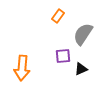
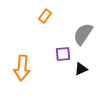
orange rectangle: moved 13 px left
purple square: moved 2 px up
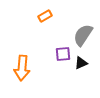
orange rectangle: rotated 24 degrees clockwise
gray semicircle: moved 1 px down
black triangle: moved 6 px up
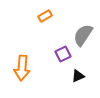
purple square: rotated 21 degrees counterclockwise
black triangle: moved 3 px left, 13 px down
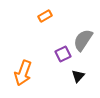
gray semicircle: moved 5 px down
orange arrow: moved 1 px right, 5 px down; rotated 15 degrees clockwise
black triangle: rotated 24 degrees counterclockwise
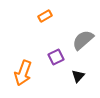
gray semicircle: rotated 15 degrees clockwise
purple square: moved 7 px left, 3 px down
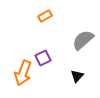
purple square: moved 13 px left, 1 px down
black triangle: moved 1 px left
